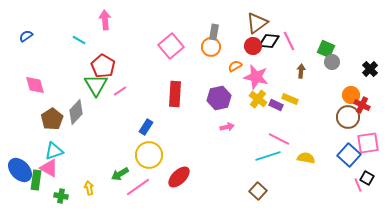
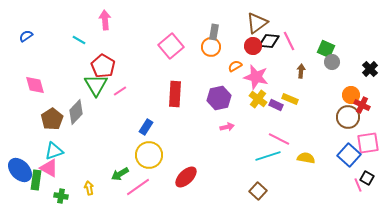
red ellipse at (179, 177): moved 7 px right
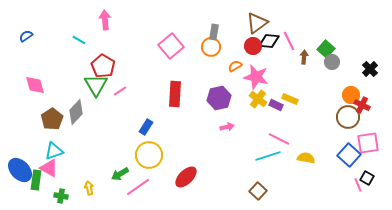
green square at (326, 49): rotated 18 degrees clockwise
brown arrow at (301, 71): moved 3 px right, 14 px up
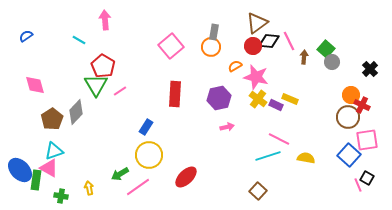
pink square at (368, 143): moved 1 px left, 3 px up
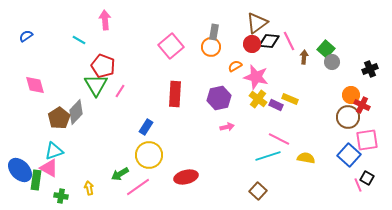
red circle at (253, 46): moved 1 px left, 2 px up
red pentagon at (103, 66): rotated 10 degrees counterclockwise
black cross at (370, 69): rotated 21 degrees clockwise
pink line at (120, 91): rotated 24 degrees counterclockwise
brown pentagon at (52, 119): moved 7 px right, 1 px up
red ellipse at (186, 177): rotated 30 degrees clockwise
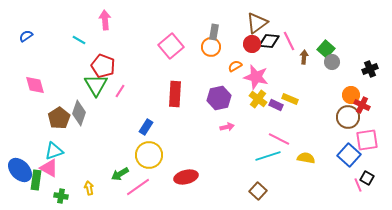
gray diamond at (76, 112): moved 3 px right, 1 px down; rotated 25 degrees counterclockwise
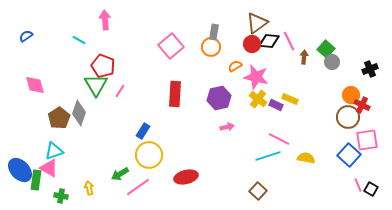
blue rectangle at (146, 127): moved 3 px left, 4 px down
black square at (367, 178): moved 4 px right, 11 px down
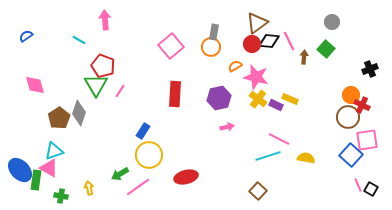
gray circle at (332, 62): moved 40 px up
blue square at (349, 155): moved 2 px right
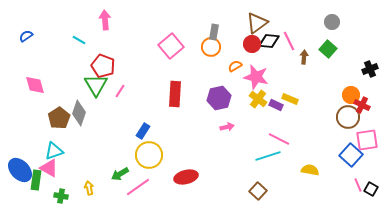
green square at (326, 49): moved 2 px right
yellow semicircle at (306, 158): moved 4 px right, 12 px down
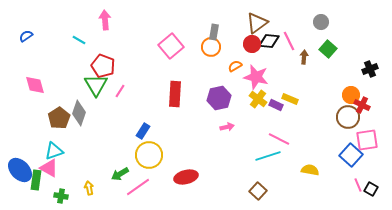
gray circle at (332, 22): moved 11 px left
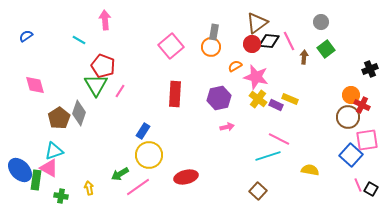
green square at (328, 49): moved 2 px left; rotated 12 degrees clockwise
